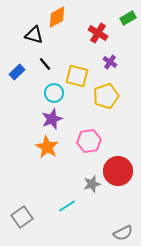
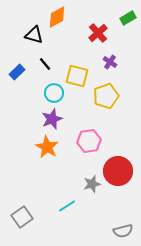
red cross: rotated 18 degrees clockwise
gray semicircle: moved 2 px up; rotated 12 degrees clockwise
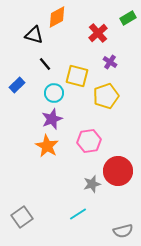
blue rectangle: moved 13 px down
orange star: moved 1 px up
cyan line: moved 11 px right, 8 px down
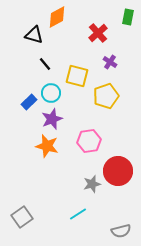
green rectangle: moved 1 px up; rotated 49 degrees counterclockwise
blue rectangle: moved 12 px right, 17 px down
cyan circle: moved 3 px left
orange star: rotated 15 degrees counterclockwise
gray semicircle: moved 2 px left
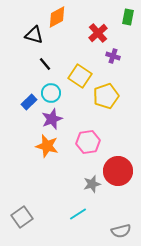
purple cross: moved 3 px right, 6 px up; rotated 16 degrees counterclockwise
yellow square: moved 3 px right; rotated 20 degrees clockwise
pink hexagon: moved 1 px left, 1 px down
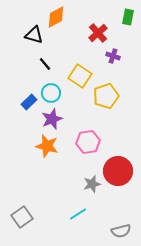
orange diamond: moved 1 px left
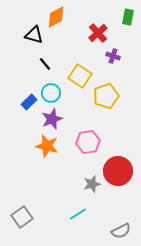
gray semicircle: rotated 12 degrees counterclockwise
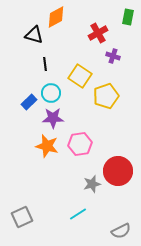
red cross: rotated 12 degrees clockwise
black line: rotated 32 degrees clockwise
purple star: moved 1 px right, 1 px up; rotated 20 degrees clockwise
pink hexagon: moved 8 px left, 2 px down
gray square: rotated 10 degrees clockwise
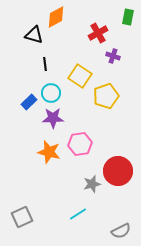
orange star: moved 2 px right, 6 px down
